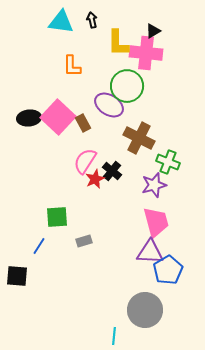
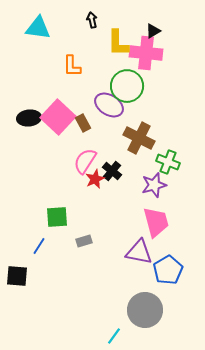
cyan triangle: moved 23 px left, 6 px down
purple triangle: moved 11 px left; rotated 8 degrees clockwise
cyan line: rotated 30 degrees clockwise
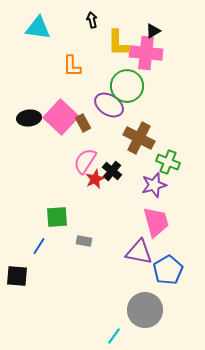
pink square: moved 3 px right
gray rectangle: rotated 28 degrees clockwise
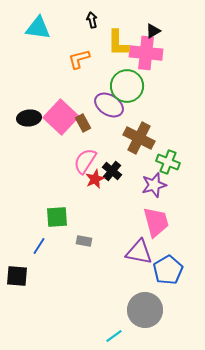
orange L-shape: moved 7 px right, 7 px up; rotated 75 degrees clockwise
cyan line: rotated 18 degrees clockwise
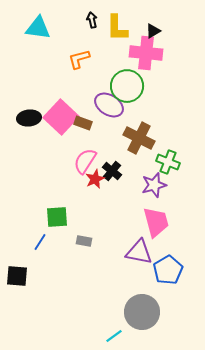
yellow L-shape: moved 1 px left, 15 px up
brown rectangle: rotated 42 degrees counterclockwise
blue line: moved 1 px right, 4 px up
gray circle: moved 3 px left, 2 px down
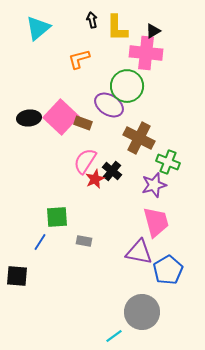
cyan triangle: rotated 48 degrees counterclockwise
